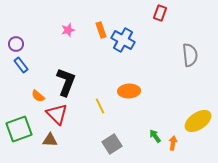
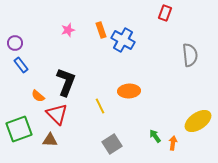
red rectangle: moved 5 px right
purple circle: moved 1 px left, 1 px up
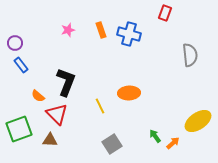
blue cross: moved 6 px right, 6 px up; rotated 15 degrees counterclockwise
orange ellipse: moved 2 px down
orange arrow: rotated 40 degrees clockwise
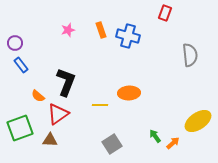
blue cross: moved 1 px left, 2 px down
yellow line: moved 1 px up; rotated 63 degrees counterclockwise
red triangle: moved 1 px right; rotated 40 degrees clockwise
green square: moved 1 px right, 1 px up
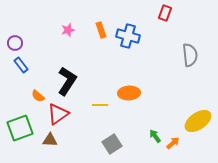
black L-shape: moved 1 px right, 1 px up; rotated 12 degrees clockwise
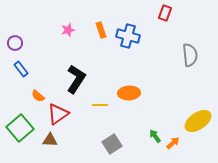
blue rectangle: moved 4 px down
black L-shape: moved 9 px right, 2 px up
green square: rotated 20 degrees counterclockwise
